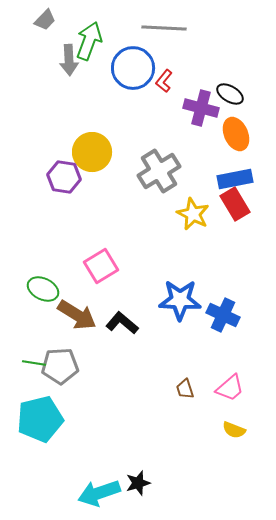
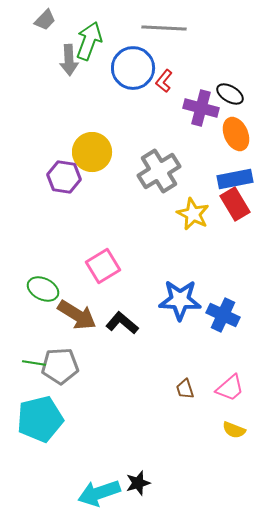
pink square: moved 2 px right
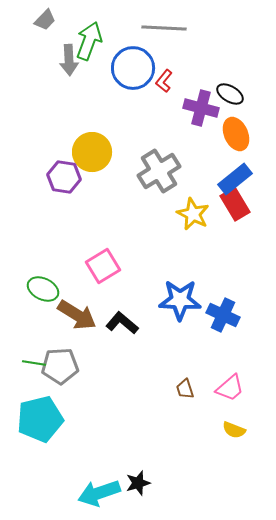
blue rectangle: rotated 28 degrees counterclockwise
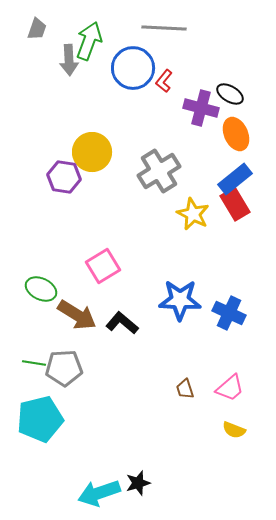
gray trapezoid: moved 8 px left, 9 px down; rotated 25 degrees counterclockwise
green ellipse: moved 2 px left
blue cross: moved 6 px right, 2 px up
gray pentagon: moved 4 px right, 2 px down
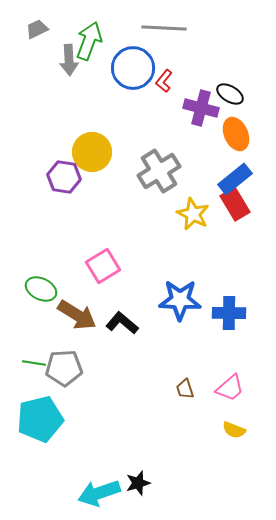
gray trapezoid: rotated 135 degrees counterclockwise
blue cross: rotated 24 degrees counterclockwise
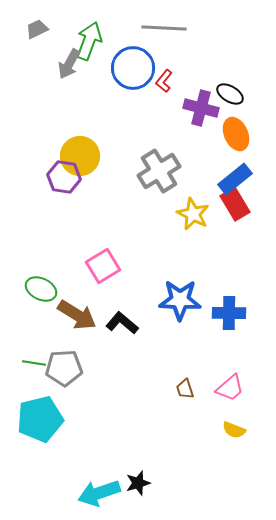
gray arrow: moved 4 px down; rotated 32 degrees clockwise
yellow circle: moved 12 px left, 4 px down
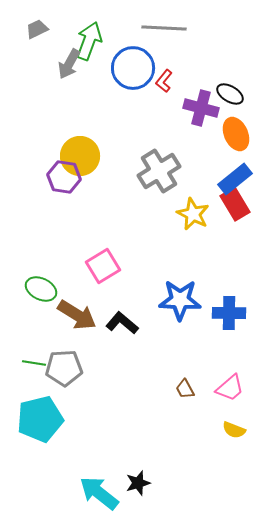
brown trapezoid: rotated 10 degrees counterclockwise
cyan arrow: rotated 57 degrees clockwise
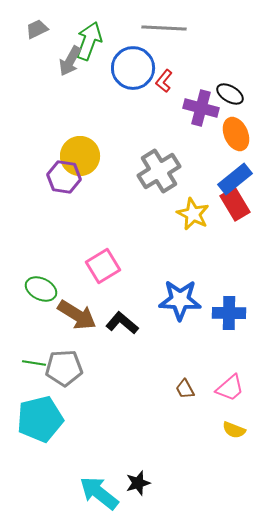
gray arrow: moved 1 px right, 3 px up
